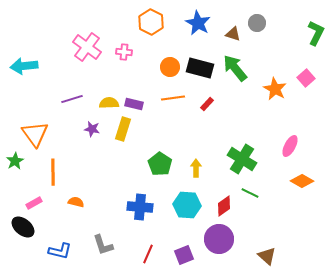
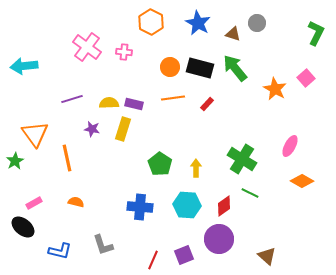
orange line at (53, 172): moved 14 px right, 14 px up; rotated 12 degrees counterclockwise
red line at (148, 254): moved 5 px right, 6 px down
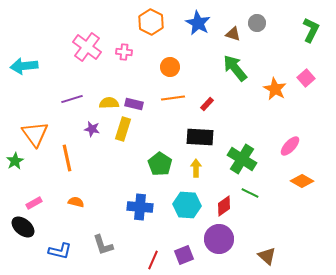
green L-shape at (316, 33): moved 5 px left, 3 px up
black rectangle at (200, 68): moved 69 px down; rotated 12 degrees counterclockwise
pink ellipse at (290, 146): rotated 15 degrees clockwise
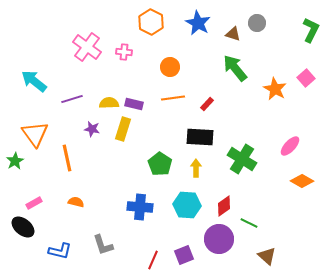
cyan arrow at (24, 66): moved 10 px right, 15 px down; rotated 44 degrees clockwise
green line at (250, 193): moved 1 px left, 30 px down
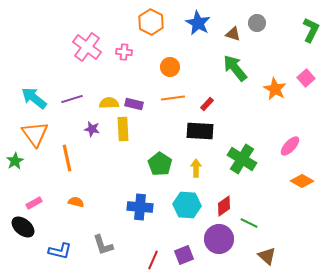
cyan arrow at (34, 81): moved 17 px down
yellow rectangle at (123, 129): rotated 20 degrees counterclockwise
black rectangle at (200, 137): moved 6 px up
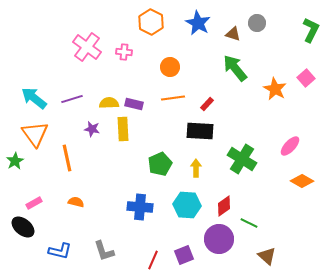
green pentagon at (160, 164): rotated 15 degrees clockwise
gray L-shape at (103, 245): moved 1 px right, 6 px down
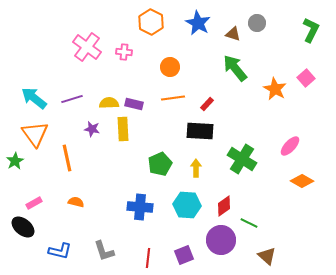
purple circle at (219, 239): moved 2 px right, 1 px down
red line at (153, 260): moved 5 px left, 2 px up; rotated 18 degrees counterclockwise
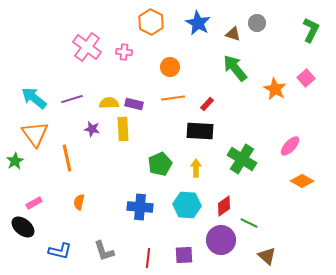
orange semicircle at (76, 202): moved 3 px right; rotated 91 degrees counterclockwise
purple square at (184, 255): rotated 18 degrees clockwise
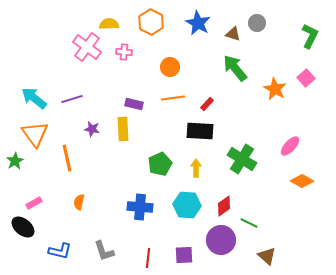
green L-shape at (311, 30): moved 1 px left, 6 px down
yellow semicircle at (109, 103): moved 79 px up
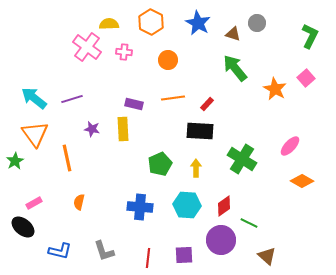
orange circle at (170, 67): moved 2 px left, 7 px up
